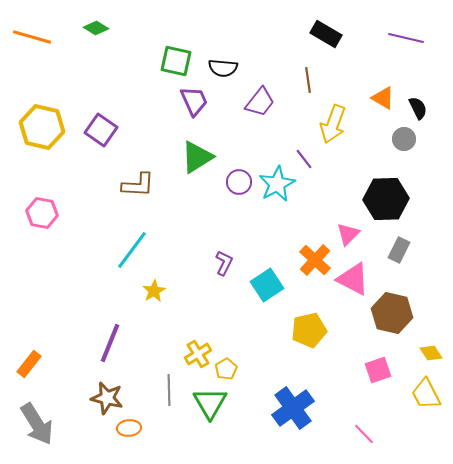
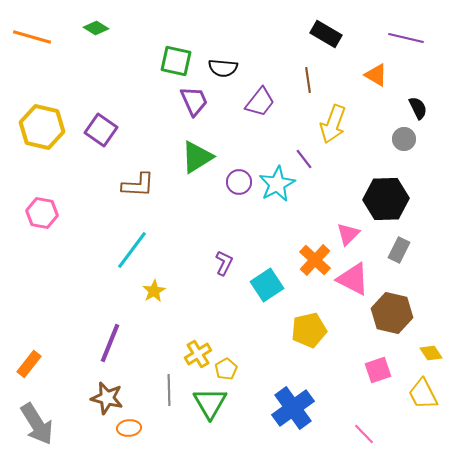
orange triangle at (383, 98): moved 7 px left, 23 px up
yellow trapezoid at (426, 394): moved 3 px left
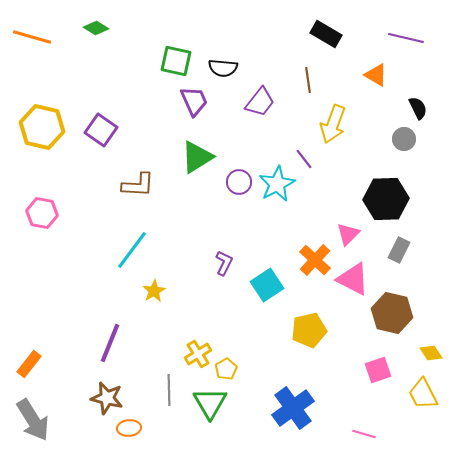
gray arrow at (37, 424): moved 4 px left, 4 px up
pink line at (364, 434): rotated 30 degrees counterclockwise
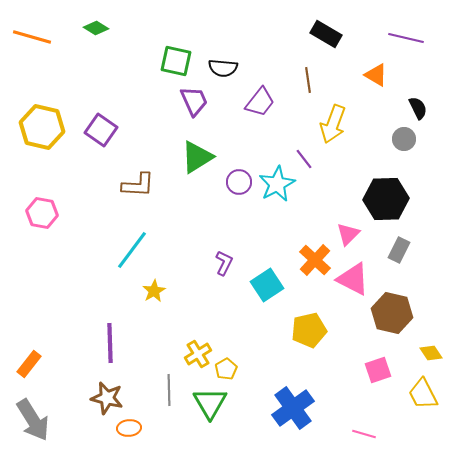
purple line at (110, 343): rotated 24 degrees counterclockwise
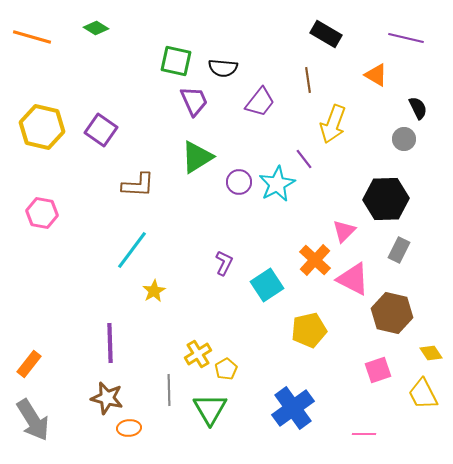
pink triangle at (348, 234): moved 4 px left, 3 px up
green triangle at (210, 403): moved 6 px down
pink line at (364, 434): rotated 15 degrees counterclockwise
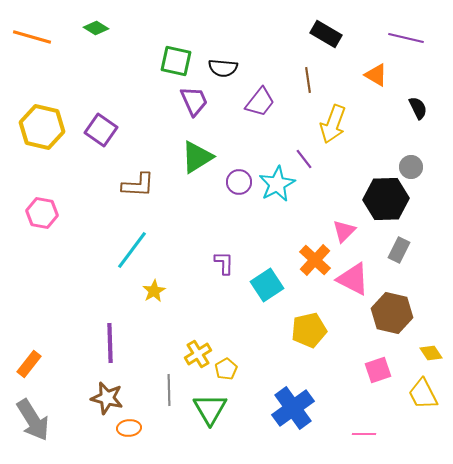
gray circle at (404, 139): moved 7 px right, 28 px down
purple L-shape at (224, 263): rotated 25 degrees counterclockwise
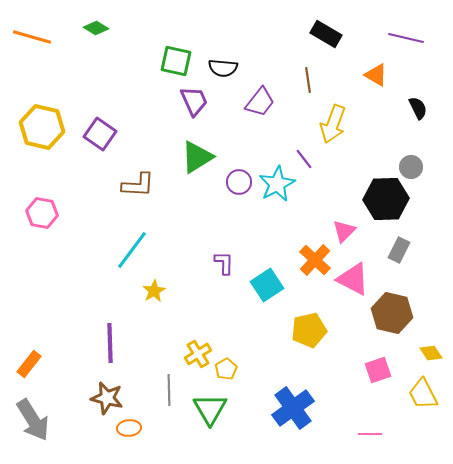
purple square at (101, 130): moved 1 px left, 4 px down
pink line at (364, 434): moved 6 px right
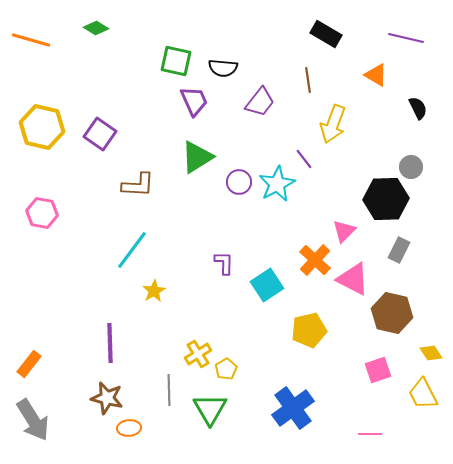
orange line at (32, 37): moved 1 px left, 3 px down
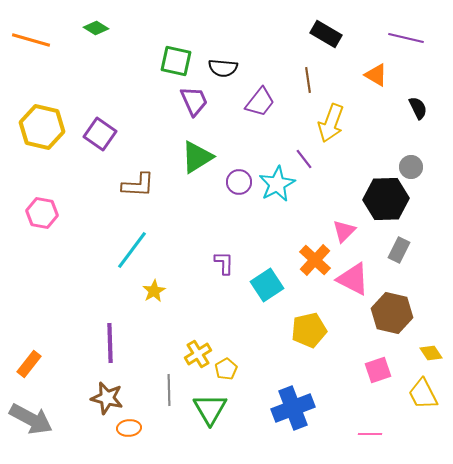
yellow arrow at (333, 124): moved 2 px left, 1 px up
blue cross at (293, 408): rotated 15 degrees clockwise
gray arrow at (33, 420): moved 2 px left, 1 px up; rotated 30 degrees counterclockwise
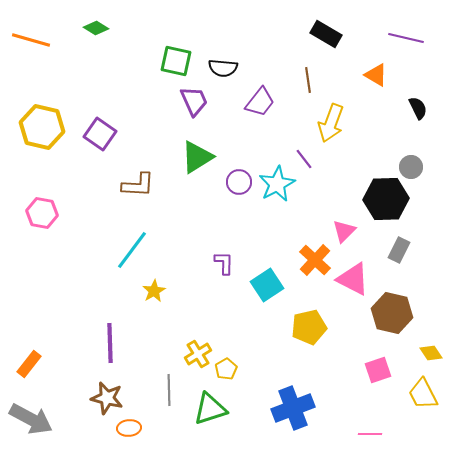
yellow pentagon at (309, 330): moved 3 px up
green triangle at (210, 409): rotated 42 degrees clockwise
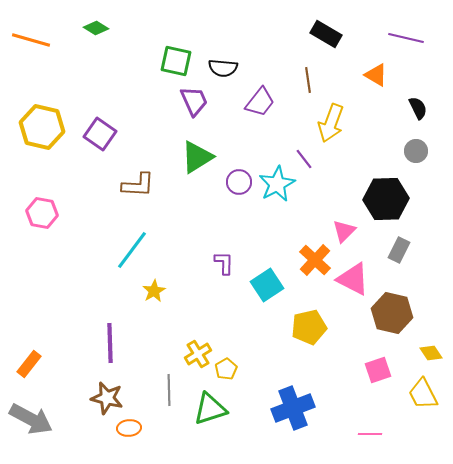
gray circle at (411, 167): moved 5 px right, 16 px up
